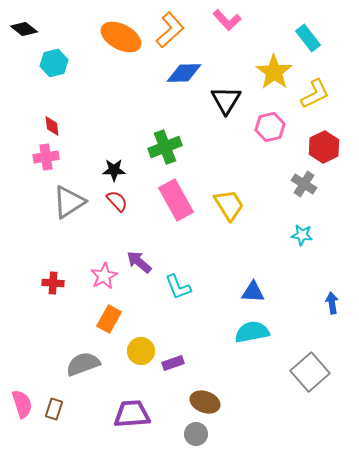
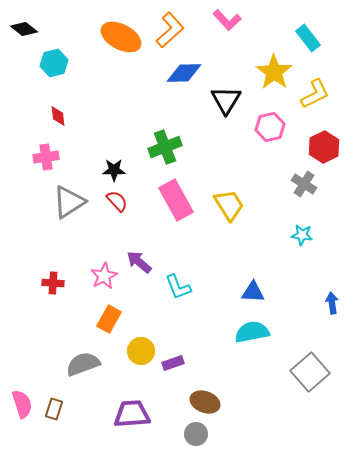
red diamond: moved 6 px right, 10 px up
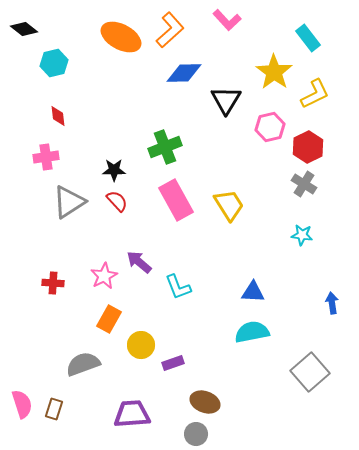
red hexagon: moved 16 px left
yellow circle: moved 6 px up
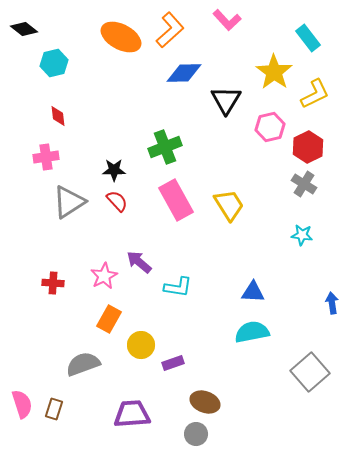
cyan L-shape: rotated 60 degrees counterclockwise
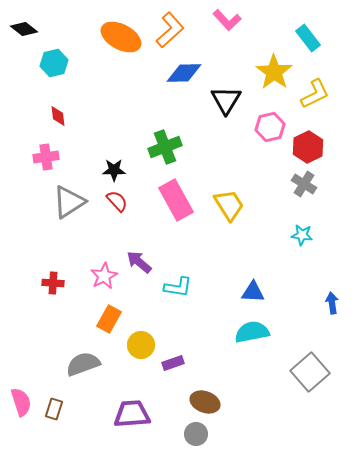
pink semicircle: moved 1 px left, 2 px up
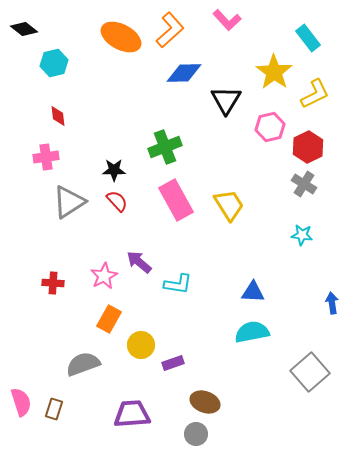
cyan L-shape: moved 3 px up
